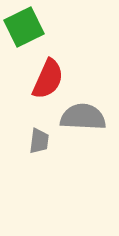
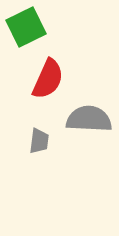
green square: moved 2 px right
gray semicircle: moved 6 px right, 2 px down
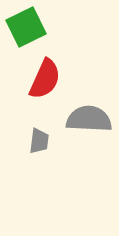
red semicircle: moved 3 px left
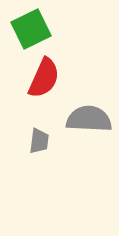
green square: moved 5 px right, 2 px down
red semicircle: moved 1 px left, 1 px up
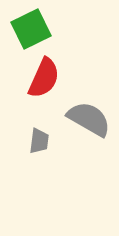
gray semicircle: rotated 27 degrees clockwise
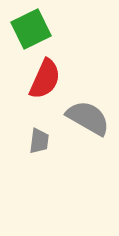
red semicircle: moved 1 px right, 1 px down
gray semicircle: moved 1 px left, 1 px up
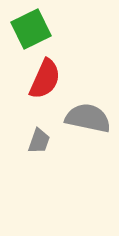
gray semicircle: rotated 18 degrees counterclockwise
gray trapezoid: rotated 12 degrees clockwise
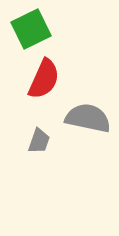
red semicircle: moved 1 px left
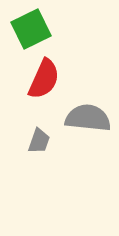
gray semicircle: rotated 6 degrees counterclockwise
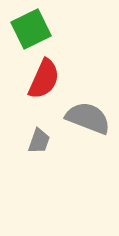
gray semicircle: rotated 15 degrees clockwise
